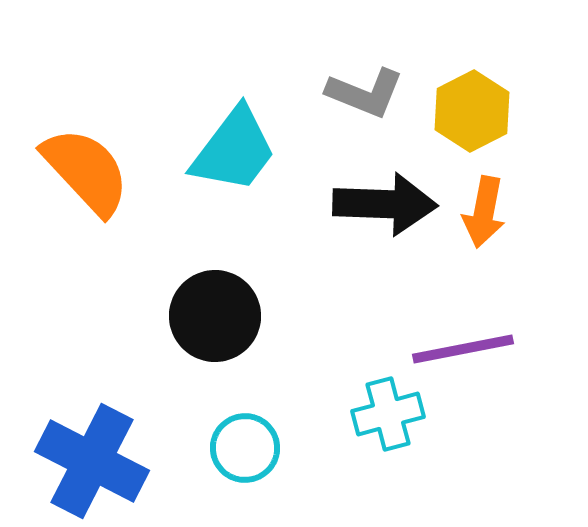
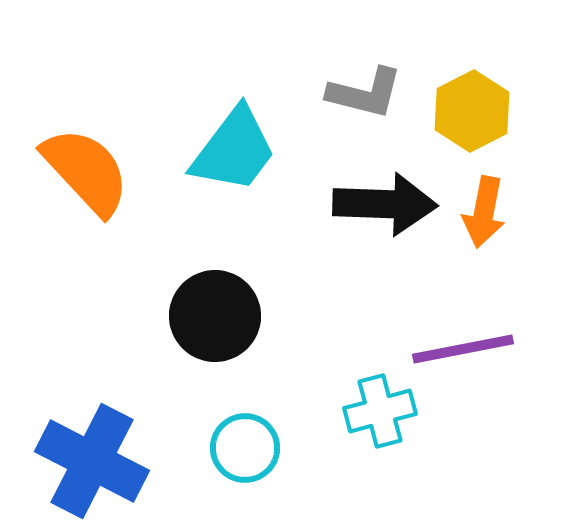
gray L-shape: rotated 8 degrees counterclockwise
cyan cross: moved 8 px left, 3 px up
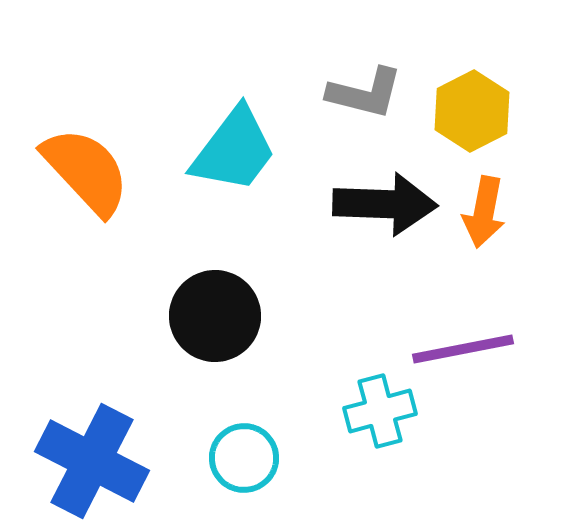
cyan circle: moved 1 px left, 10 px down
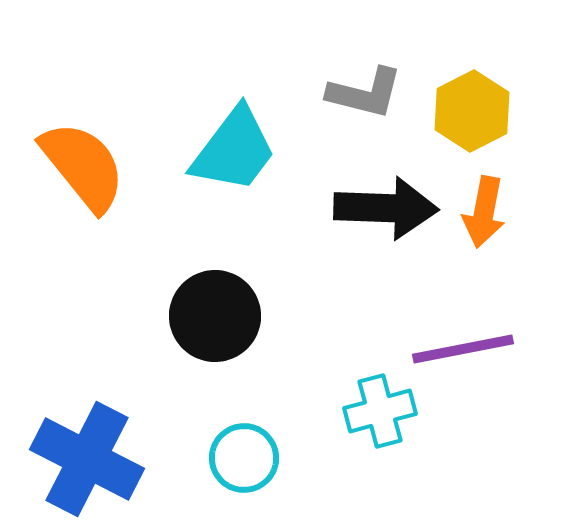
orange semicircle: moved 3 px left, 5 px up; rotated 4 degrees clockwise
black arrow: moved 1 px right, 4 px down
blue cross: moved 5 px left, 2 px up
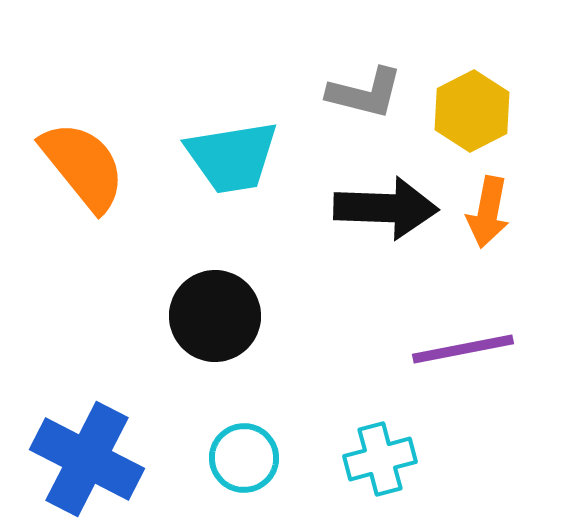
cyan trapezoid: moved 2 px left, 7 px down; rotated 44 degrees clockwise
orange arrow: moved 4 px right
cyan cross: moved 48 px down
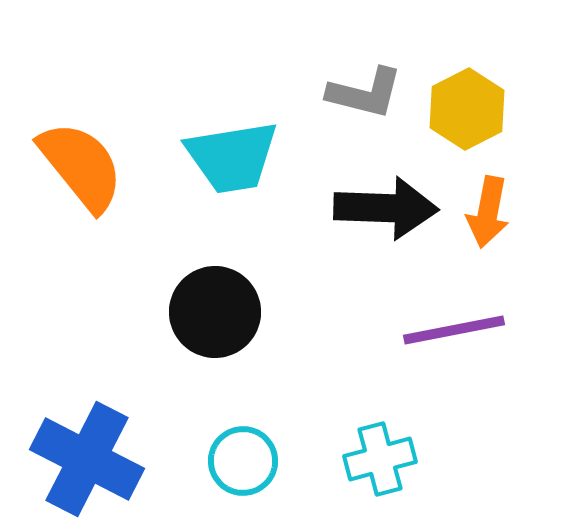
yellow hexagon: moved 5 px left, 2 px up
orange semicircle: moved 2 px left
black circle: moved 4 px up
purple line: moved 9 px left, 19 px up
cyan circle: moved 1 px left, 3 px down
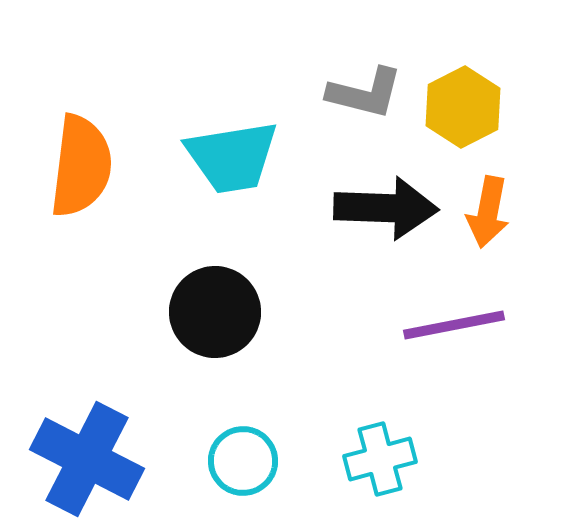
yellow hexagon: moved 4 px left, 2 px up
orange semicircle: rotated 46 degrees clockwise
purple line: moved 5 px up
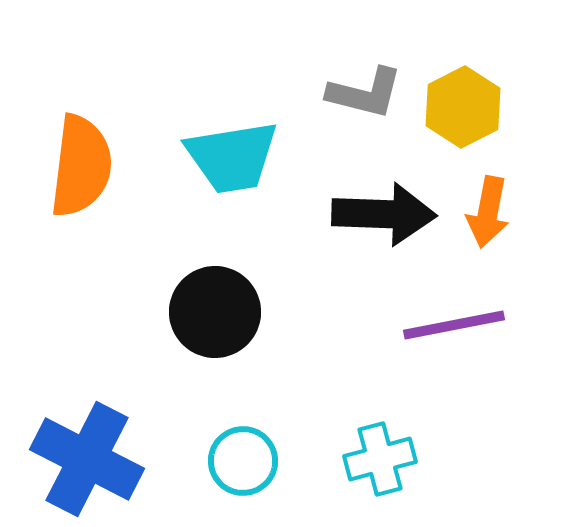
black arrow: moved 2 px left, 6 px down
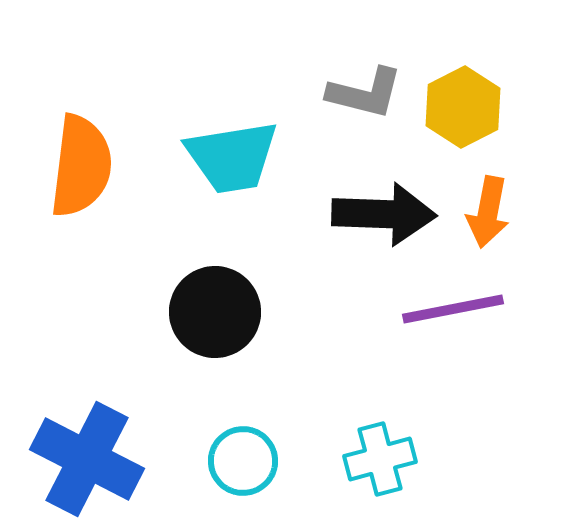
purple line: moved 1 px left, 16 px up
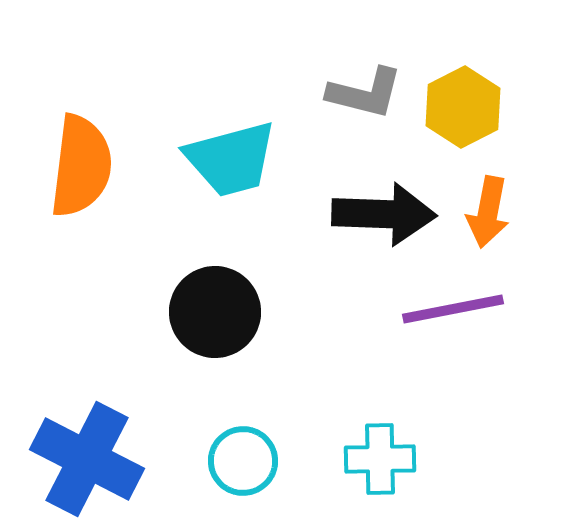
cyan trapezoid: moved 1 px left, 2 px down; rotated 6 degrees counterclockwise
cyan cross: rotated 14 degrees clockwise
